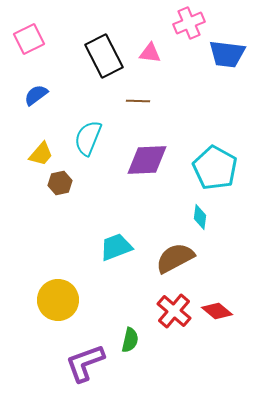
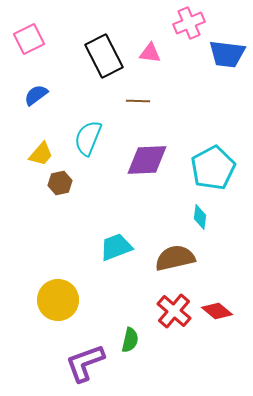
cyan pentagon: moved 2 px left; rotated 15 degrees clockwise
brown semicircle: rotated 15 degrees clockwise
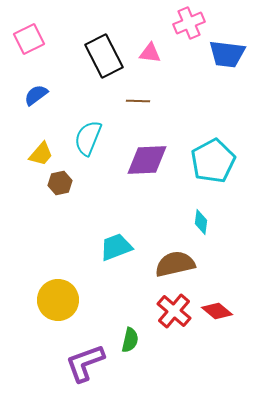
cyan pentagon: moved 7 px up
cyan diamond: moved 1 px right, 5 px down
brown semicircle: moved 6 px down
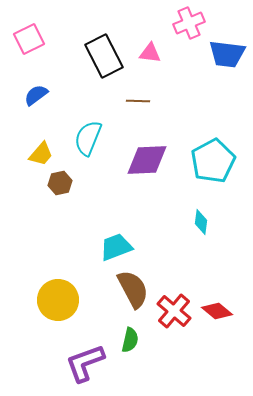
brown semicircle: moved 42 px left, 25 px down; rotated 75 degrees clockwise
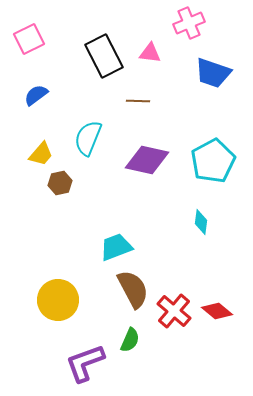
blue trapezoid: moved 14 px left, 19 px down; rotated 12 degrees clockwise
purple diamond: rotated 15 degrees clockwise
green semicircle: rotated 10 degrees clockwise
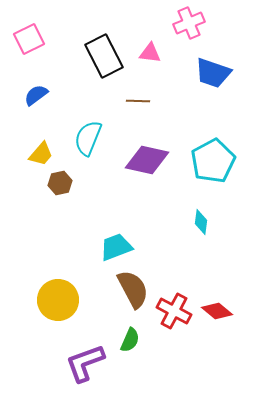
red cross: rotated 12 degrees counterclockwise
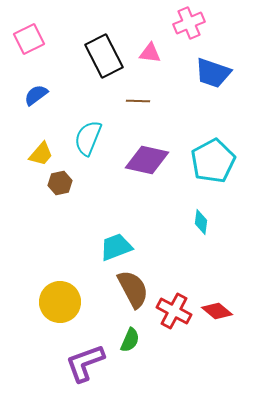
yellow circle: moved 2 px right, 2 px down
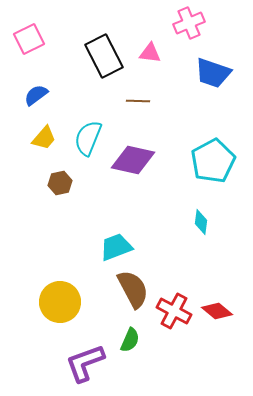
yellow trapezoid: moved 3 px right, 16 px up
purple diamond: moved 14 px left
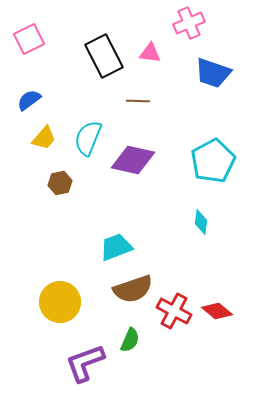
blue semicircle: moved 7 px left, 5 px down
brown semicircle: rotated 99 degrees clockwise
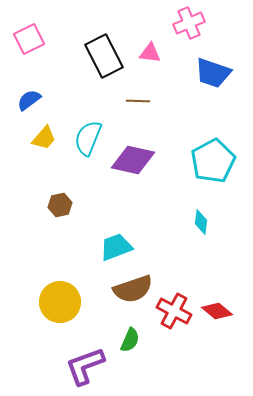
brown hexagon: moved 22 px down
purple L-shape: moved 3 px down
